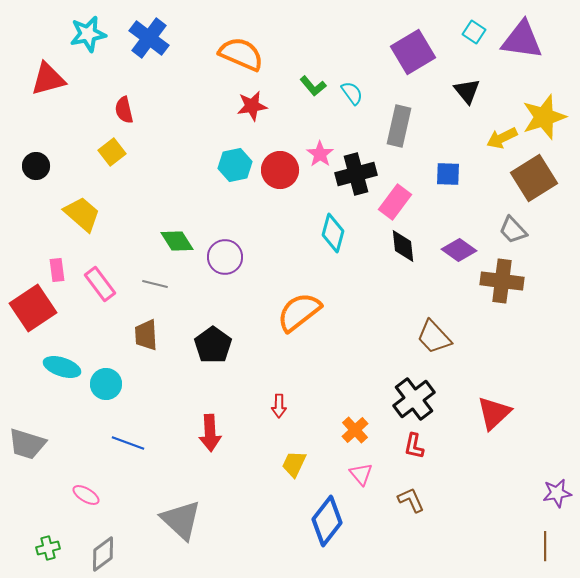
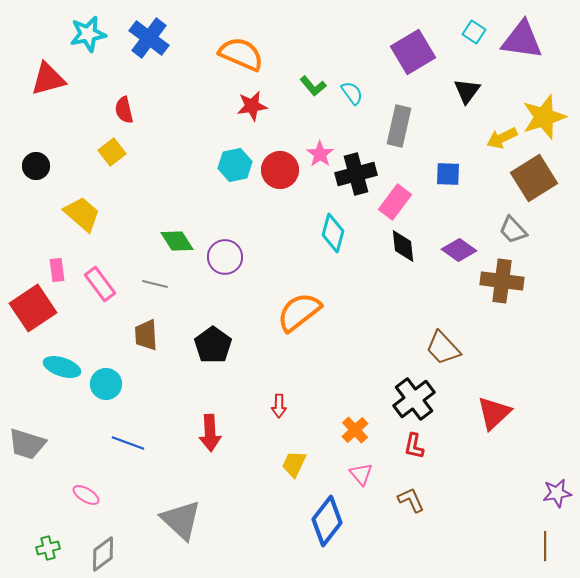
black triangle at (467, 91): rotated 16 degrees clockwise
brown trapezoid at (434, 337): moved 9 px right, 11 px down
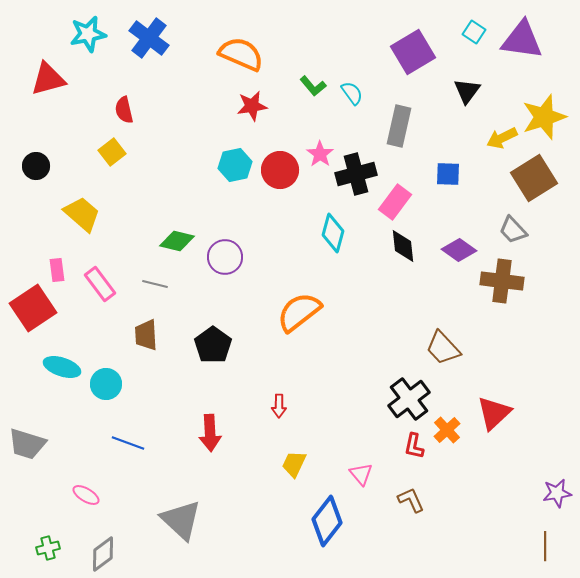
green diamond at (177, 241): rotated 44 degrees counterclockwise
black cross at (414, 399): moved 5 px left
orange cross at (355, 430): moved 92 px right
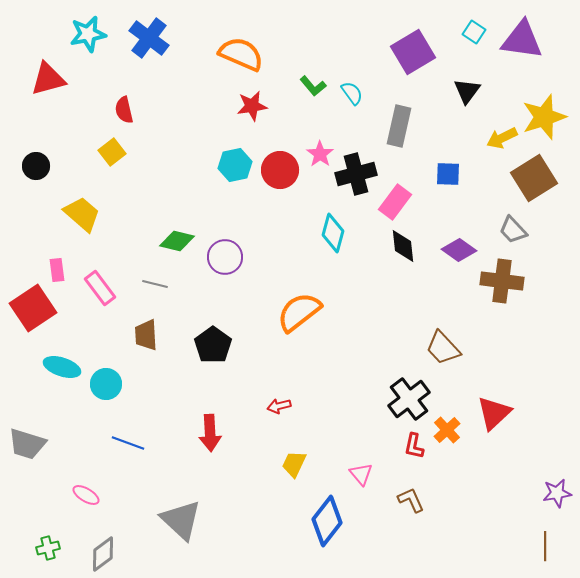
pink rectangle at (100, 284): moved 4 px down
red arrow at (279, 406): rotated 75 degrees clockwise
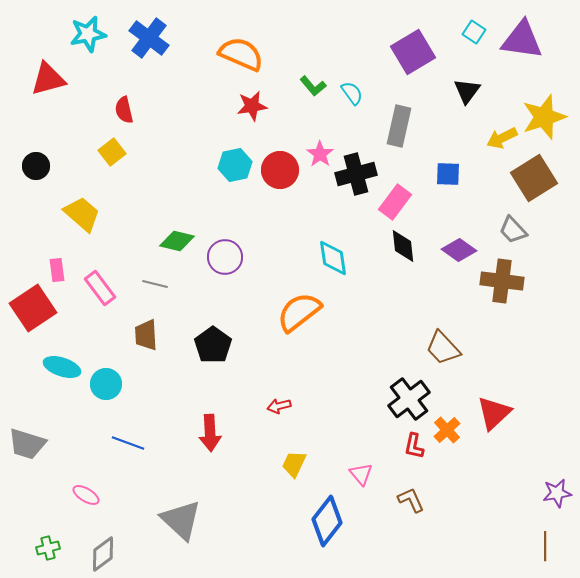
cyan diamond at (333, 233): moved 25 px down; rotated 24 degrees counterclockwise
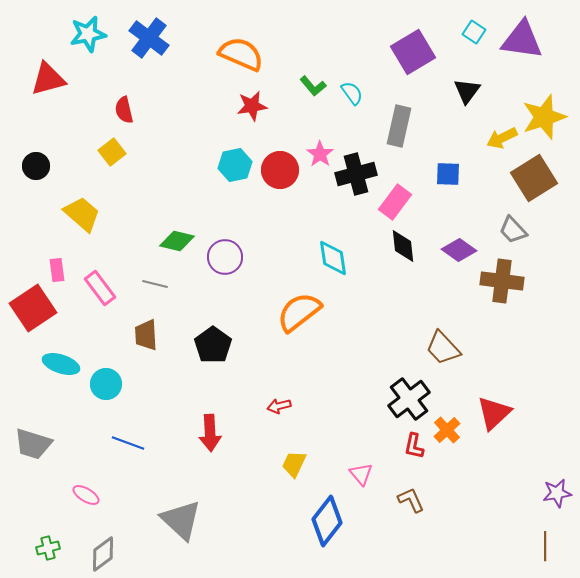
cyan ellipse at (62, 367): moved 1 px left, 3 px up
gray trapezoid at (27, 444): moved 6 px right
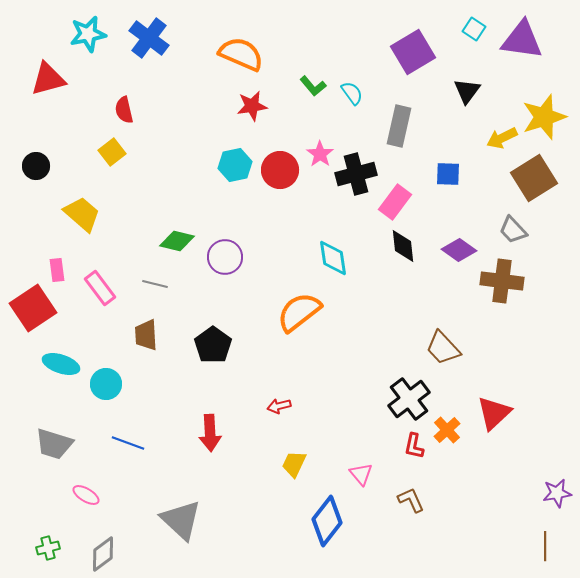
cyan square at (474, 32): moved 3 px up
gray trapezoid at (33, 444): moved 21 px right
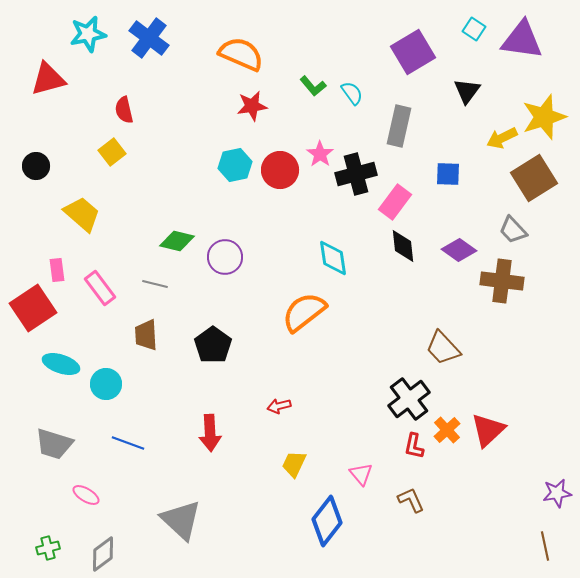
orange semicircle at (299, 312): moved 5 px right
red triangle at (494, 413): moved 6 px left, 17 px down
brown line at (545, 546): rotated 12 degrees counterclockwise
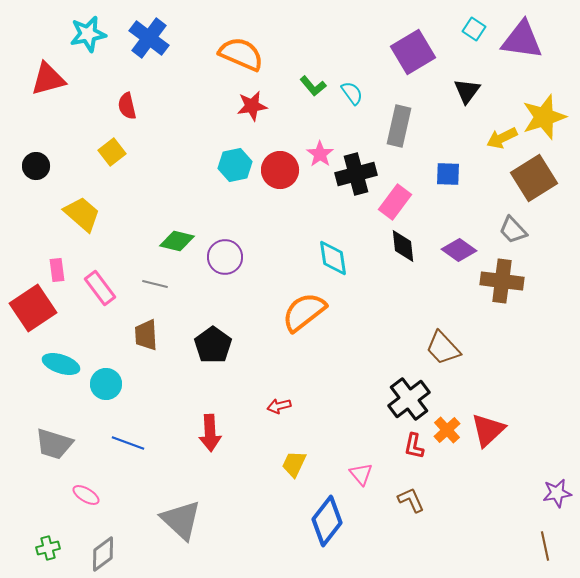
red semicircle at (124, 110): moved 3 px right, 4 px up
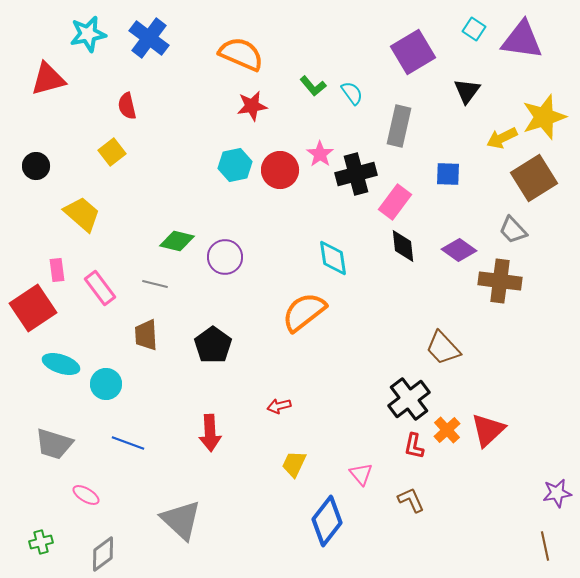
brown cross at (502, 281): moved 2 px left
green cross at (48, 548): moved 7 px left, 6 px up
